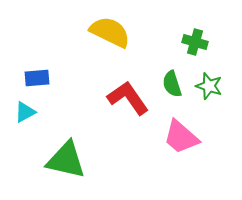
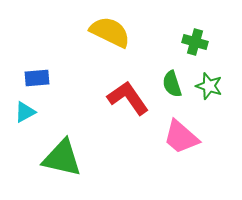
green triangle: moved 4 px left, 2 px up
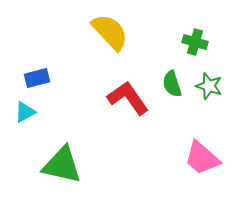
yellow semicircle: rotated 21 degrees clockwise
blue rectangle: rotated 10 degrees counterclockwise
pink trapezoid: moved 21 px right, 21 px down
green triangle: moved 7 px down
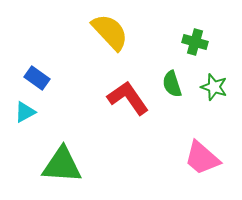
blue rectangle: rotated 50 degrees clockwise
green star: moved 5 px right, 1 px down
green triangle: rotated 9 degrees counterclockwise
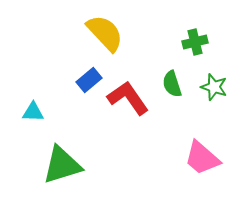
yellow semicircle: moved 5 px left, 1 px down
green cross: rotated 30 degrees counterclockwise
blue rectangle: moved 52 px right, 2 px down; rotated 75 degrees counterclockwise
cyan triangle: moved 8 px right; rotated 30 degrees clockwise
green triangle: rotated 21 degrees counterclockwise
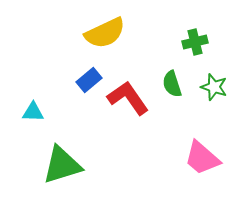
yellow semicircle: rotated 108 degrees clockwise
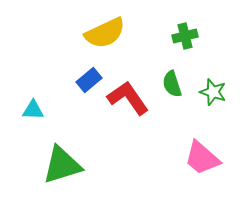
green cross: moved 10 px left, 6 px up
green star: moved 1 px left, 5 px down
cyan triangle: moved 2 px up
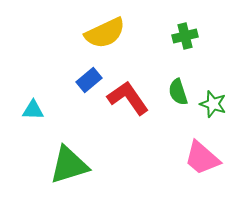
green semicircle: moved 6 px right, 8 px down
green star: moved 12 px down
green triangle: moved 7 px right
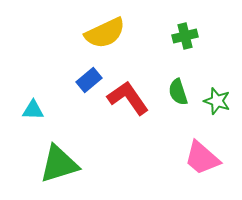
green star: moved 4 px right, 3 px up
green triangle: moved 10 px left, 1 px up
